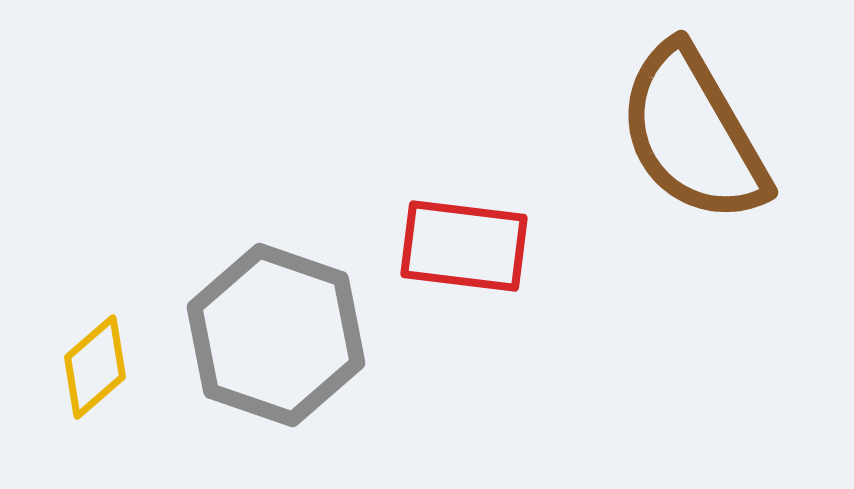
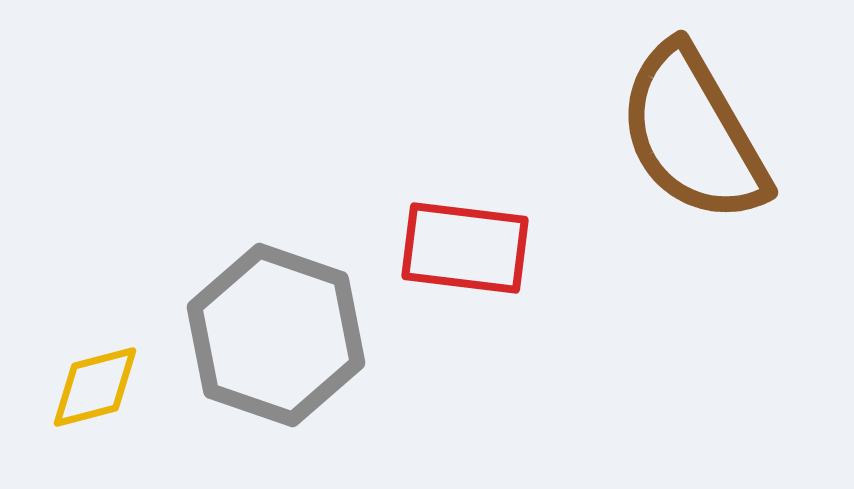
red rectangle: moved 1 px right, 2 px down
yellow diamond: moved 20 px down; rotated 26 degrees clockwise
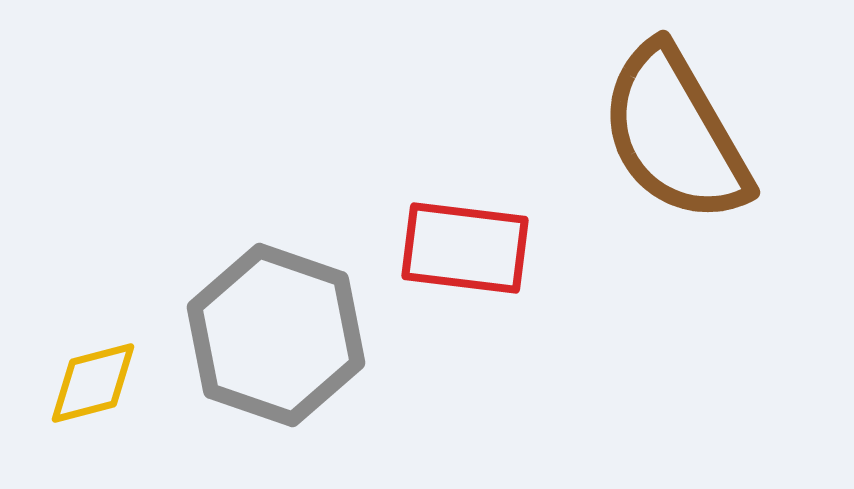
brown semicircle: moved 18 px left
yellow diamond: moved 2 px left, 4 px up
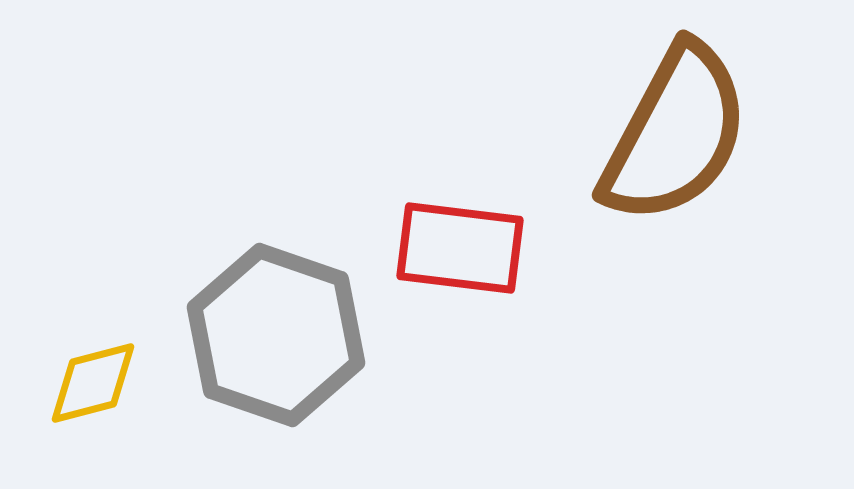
brown semicircle: rotated 122 degrees counterclockwise
red rectangle: moved 5 px left
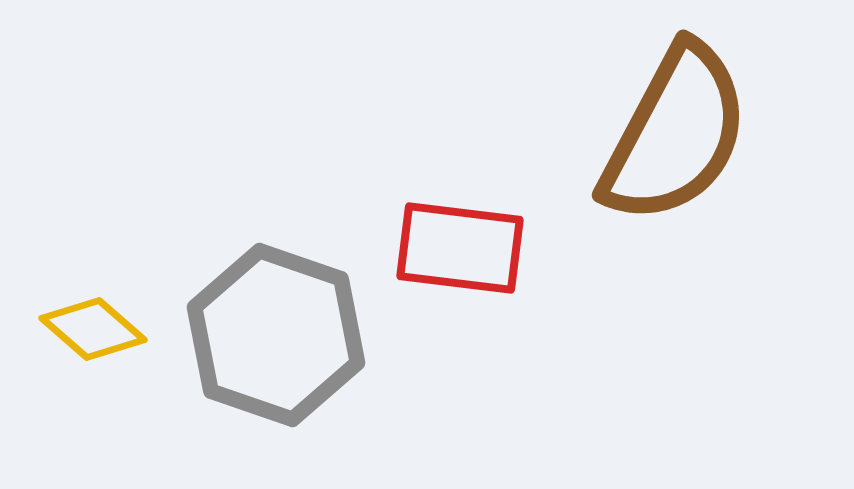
yellow diamond: moved 54 px up; rotated 56 degrees clockwise
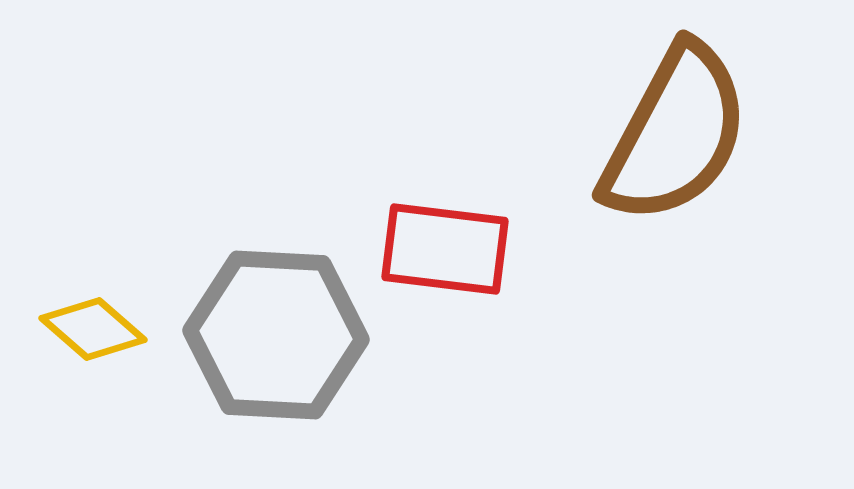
red rectangle: moved 15 px left, 1 px down
gray hexagon: rotated 16 degrees counterclockwise
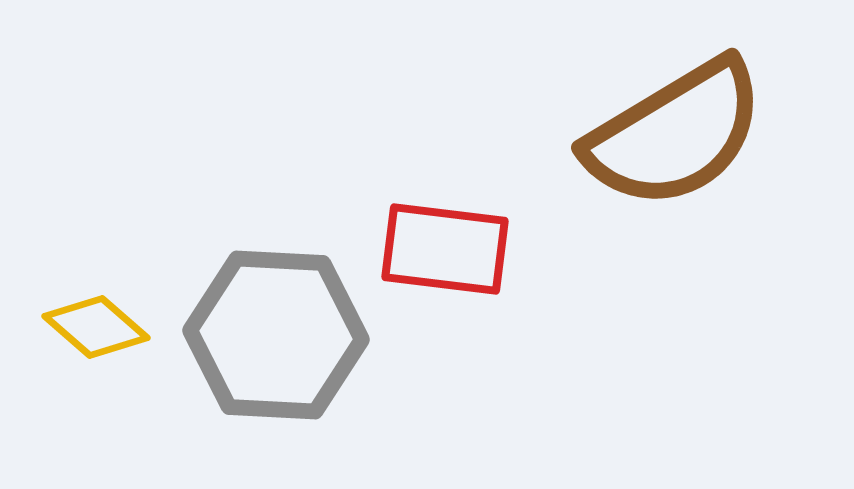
brown semicircle: rotated 31 degrees clockwise
yellow diamond: moved 3 px right, 2 px up
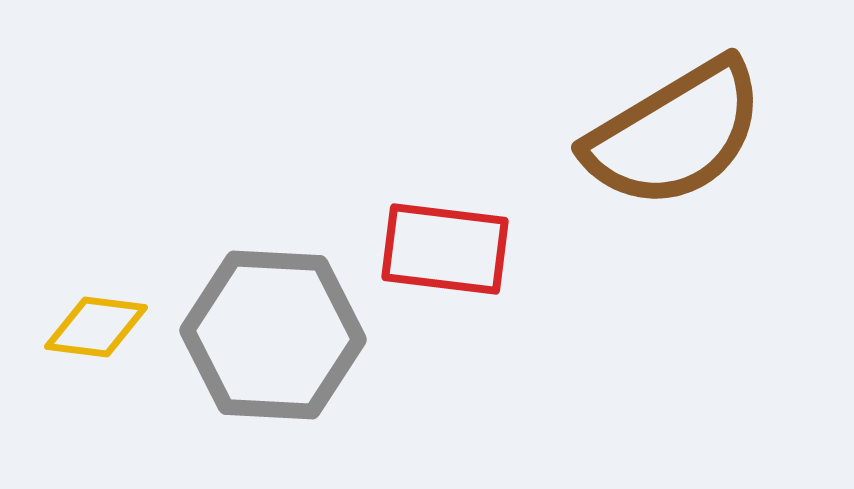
yellow diamond: rotated 34 degrees counterclockwise
gray hexagon: moved 3 px left
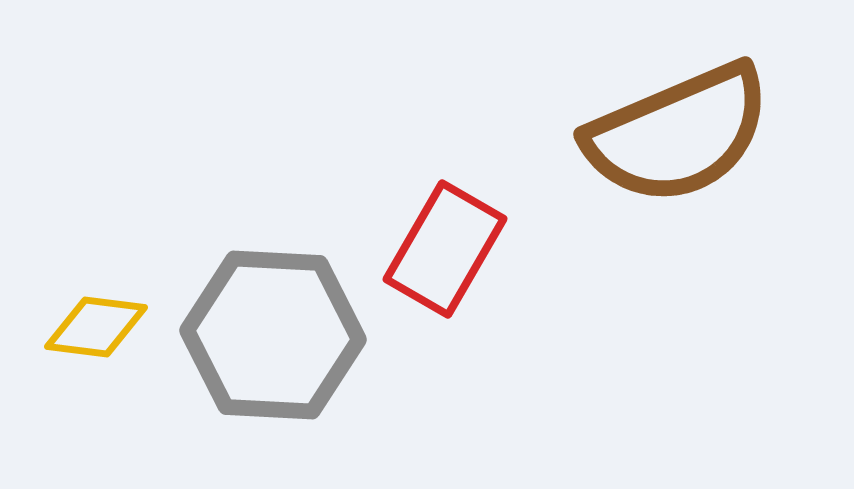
brown semicircle: moved 3 px right; rotated 8 degrees clockwise
red rectangle: rotated 67 degrees counterclockwise
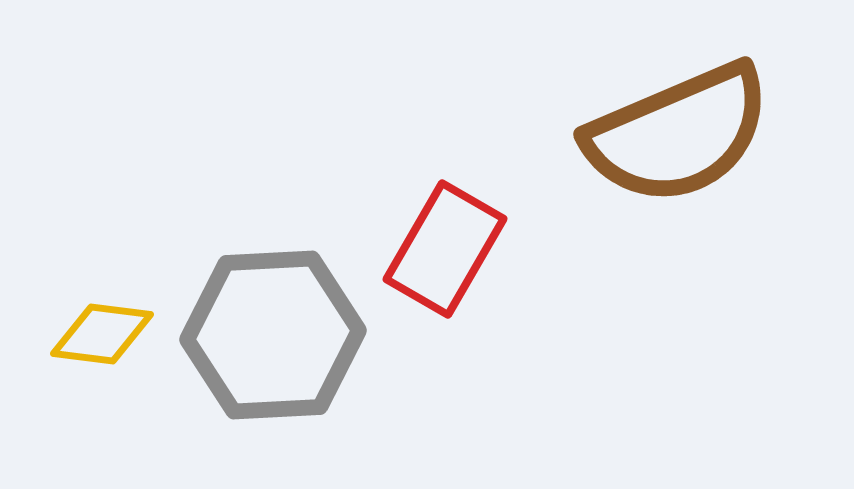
yellow diamond: moved 6 px right, 7 px down
gray hexagon: rotated 6 degrees counterclockwise
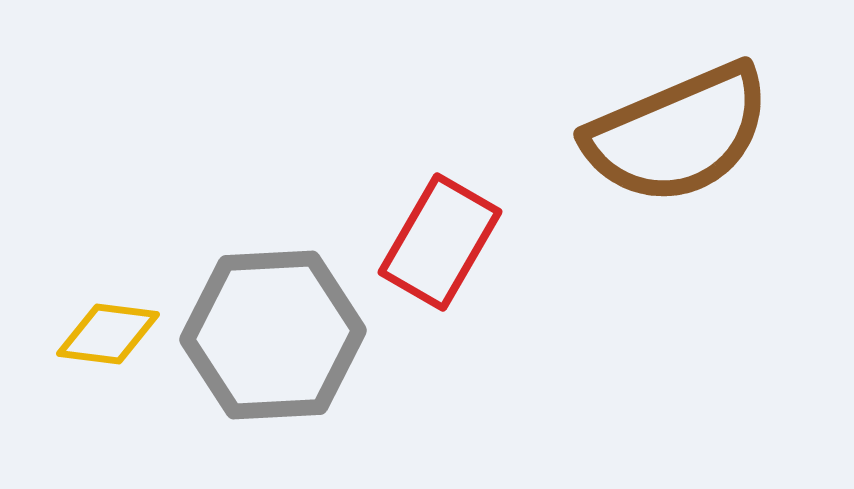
red rectangle: moved 5 px left, 7 px up
yellow diamond: moved 6 px right
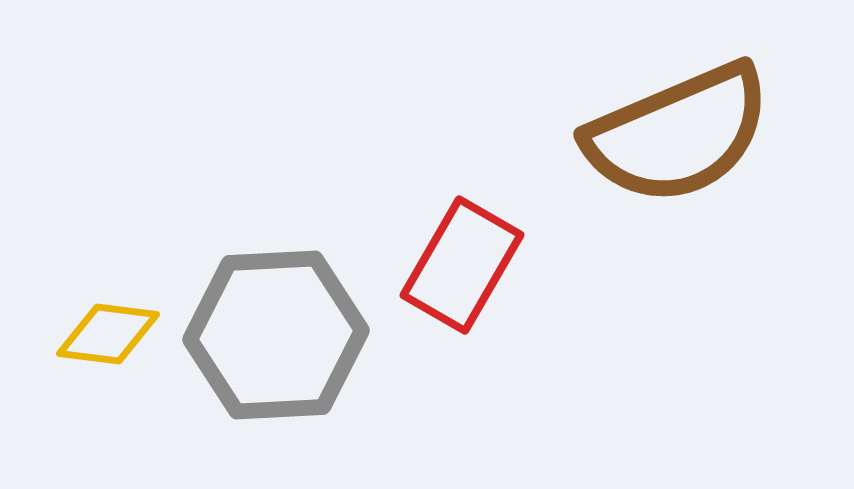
red rectangle: moved 22 px right, 23 px down
gray hexagon: moved 3 px right
